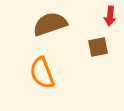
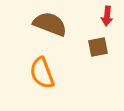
red arrow: moved 3 px left
brown semicircle: rotated 40 degrees clockwise
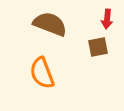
red arrow: moved 3 px down
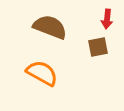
brown semicircle: moved 3 px down
orange semicircle: rotated 140 degrees clockwise
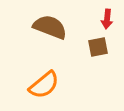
orange semicircle: moved 2 px right, 12 px down; rotated 112 degrees clockwise
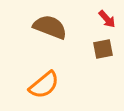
red arrow: rotated 48 degrees counterclockwise
brown square: moved 5 px right, 2 px down
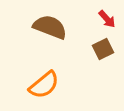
brown square: rotated 15 degrees counterclockwise
